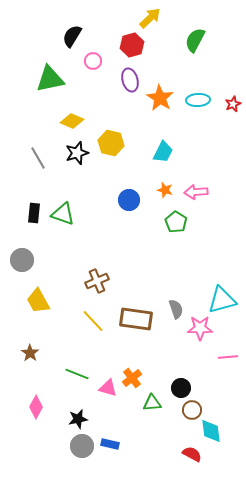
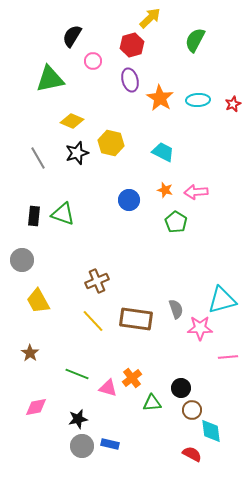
cyan trapezoid at (163, 152): rotated 90 degrees counterclockwise
black rectangle at (34, 213): moved 3 px down
pink diamond at (36, 407): rotated 50 degrees clockwise
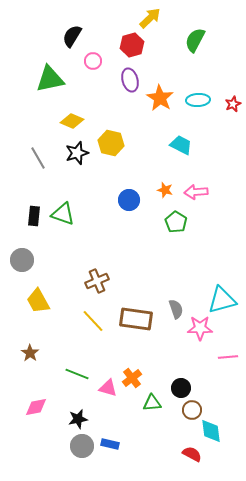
cyan trapezoid at (163, 152): moved 18 px right, 7 px up
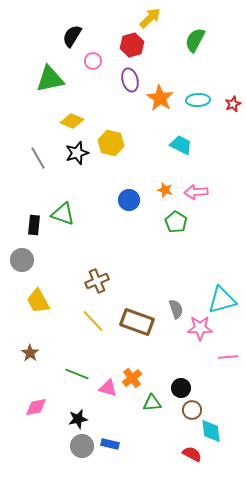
black rectangle at (34, 216): moved 9 px down
brown rectangle at (136, 319): moved 1 px right, 3 px down; rotated 12 degrees clockwise
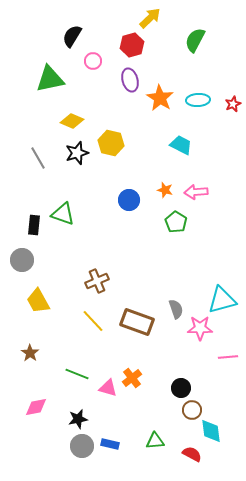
green triangle at (152, 403): moved 3 px right, 38 px down
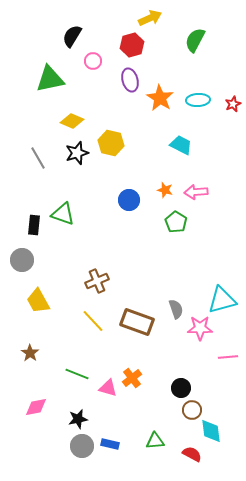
yellow arrow at (150, 18): rotated 20 degrees clockwise
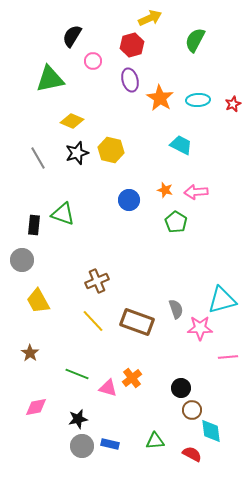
yellow hexagon at (111, 143): moved 7 px down
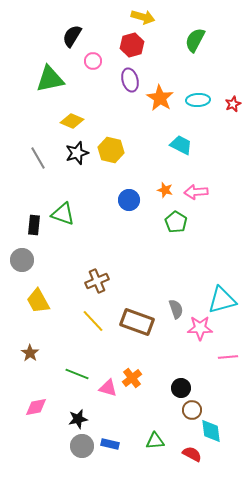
yellow arrow at (150, 18): moved 7 px left, 1 px up; rotated 40 degrees clockwise
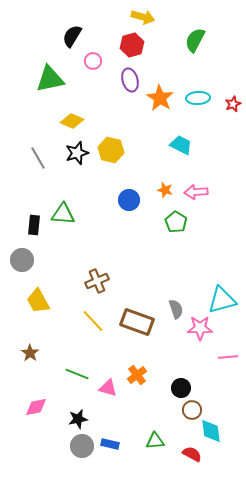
cyan ellipse at (198, 100): moved 2 px up
green triangle at (63, 214): rotated 15 degrees counterclockwise
orange cross at (132, 378): moved 5 px right, 3 px up
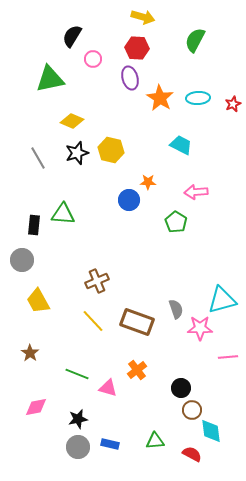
red hexagon at (132, 45): moved 5 px right, 3 px down; rotated 20 degrees clockwise
pink circle at (93, 61): moved 2 px up
purple ellipse at (130, 80): moved 2 px up
orange star at (165, 190): moved 17 px left, 8 px up; rotated 14 degrees counterclockwise
orange cross at (137, 375): moved 5 px up
gray circle at (82, 446): moved 4 px left, 1 px down
